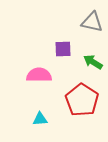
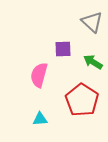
gray triangle: rotated 30 degrees clockwise
pink semicircle: rotated 75 degrees counterclockwise
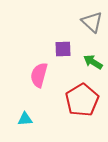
red pentagon: rotated 8 degrees clockwise
cyan triangle: moved 15 px left
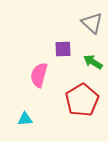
gray triangle: moved 1 px down
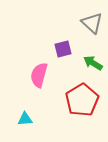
purple square: rotated 12 degrees counterclockwise
green arrow: moved 1 px down
